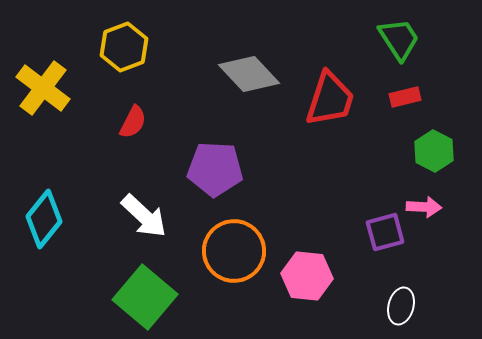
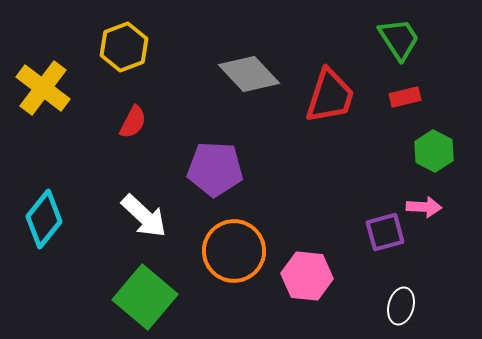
red trapezoid: moved 3 px up
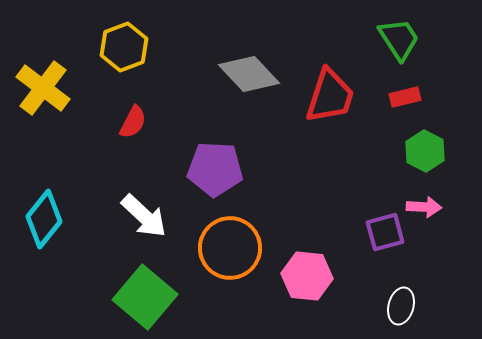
green hexagon: moved 9 px left
orange circle: moved 4 px left, 3 px up
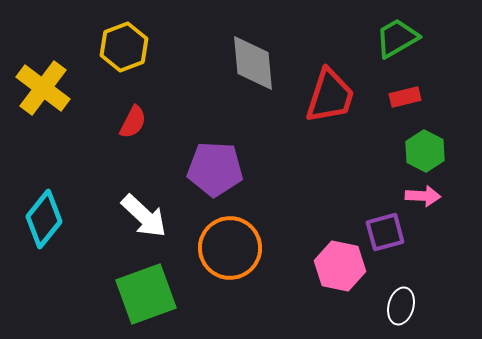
green trapezoid: moved 2 px left, 1 px up; rotated 87 degrees counterclockwise
gray diamond: moved 4 px right, 11 px up; rotated 38 degrees clockwise
pink arrow: moved 1 px left, 11 px up
pink hexagon: moved 33 px right, 10 px up; rotated 6 degrees clockwise
green square: moved 1 px right, 3 px up; rotated 30 degrees clockwise
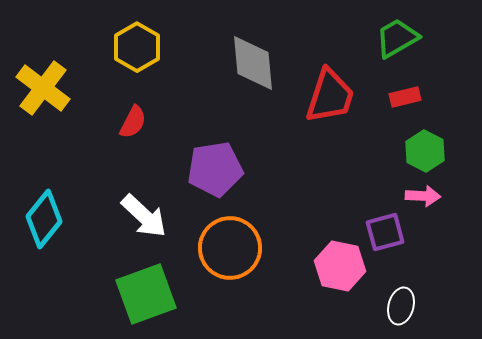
yellow hexagon: moved 13 px right; rotated 9 degrees counterclockwise
purple pentagon: rotated 12 degrees counterclockwise
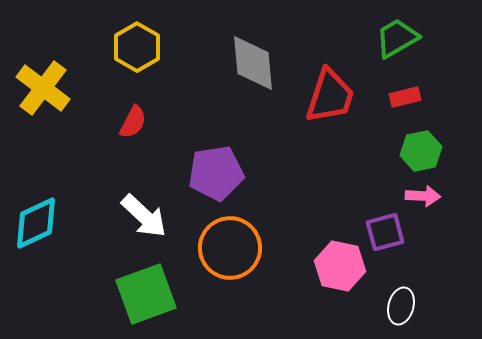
green hexagon: moved 4 px left; rotated 21 degrees clockwise
purple pentagon: moved 1 px right, 4 px down
cyan diamond: moved 8 px left, 4 px down; rotated 26 degrees clockwise
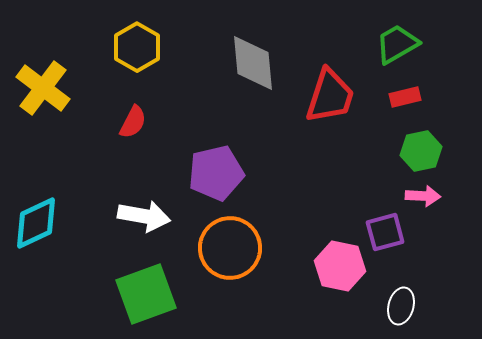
green trapezoid: moved 6 px down
purple pentagon: rotated 4 degrees counterclockwise
white arrow: rotated 33 degrees counterclockwise
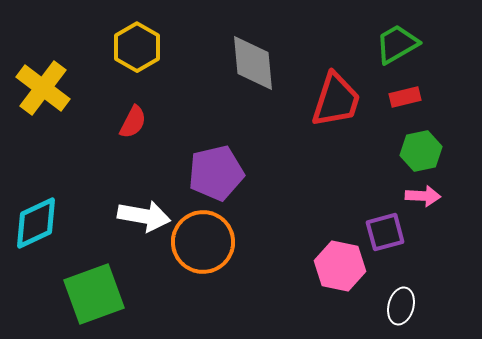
red trapezoid: moved 6 px right, 4 px down
orange circle: moved 27 px left, 6 px up
green square: moved 52 px left
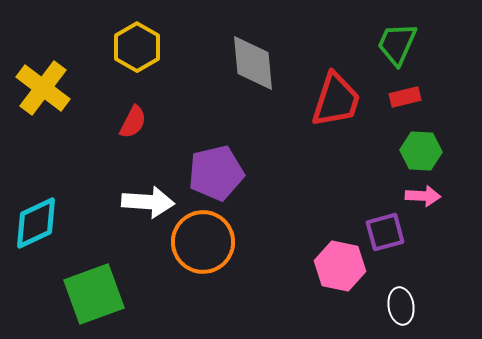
green trapezoid: rotated 36 degrees counterclockwise
green hexagon: rotated 15 degrees clockwise
white arrow: moved 4 px right, 14 px up; rotated 6 degrees counterclockwise
white ellipse: rotated 24 degrees counterclockwise
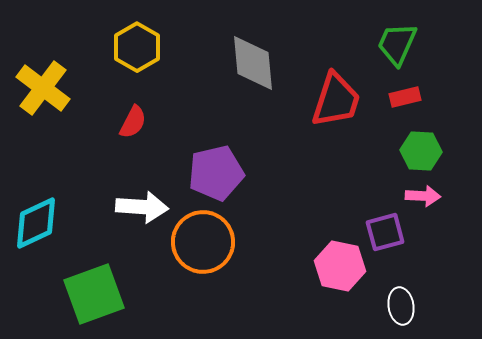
white arrow: moved 6 px left, 5 px down
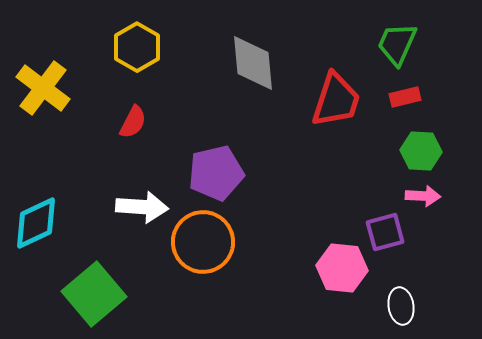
pink hexagon: moved 2 px right, 2 px down; rotated 6 degrees counterclockwise
green square: rotated 20 degrees counterclockwise
